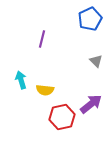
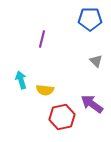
blue pentagon: rotated 25 degrees clockwise
purple arrow: moved 1 px right; rotated 105 degrees counterclockwise
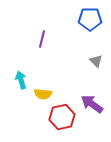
yellow semicircle: moved 2 px left, 4 px down
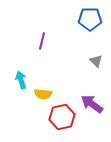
purple line: moved 2 px down
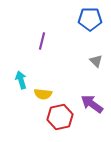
red hexagon: moved 2 px left
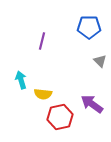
blue pentagon: moved 1 px left, 8 px down
gray triangle: moved 4 px right
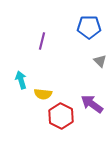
red hexagon: moved 1 px right, 1 px up; rotated 20 degrees counterclockwise
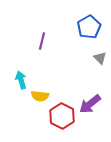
blue pentagon: rotated 30 degrees counterclockwise
gray triangle: moved 3 px up
yellow semicircle: moved 3 px left, 2 px down
purple arrow: moved 2 px left; rotated 75 degrees counterclockwise
red hexagon: moved 1 px right
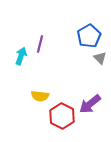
blue pentagon: moved 9 px down
purple line: moved 2 px left, 3 px down
cyan arrow: moved 24 px up; rotated 36 degrees clockwise
